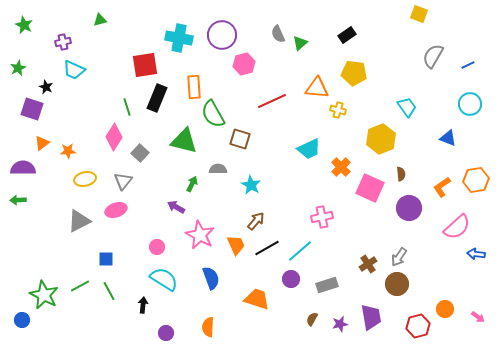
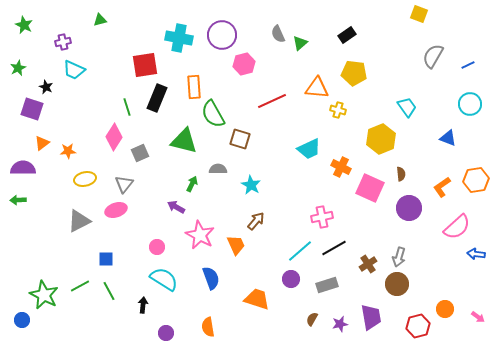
gray square at (140, 153): rotated 24 degrees clockwise
orange cross at (341, 167): rotated 18 degrees counterclockwise
gray triangle at (123, 181): moved 1 px right, 3 px down
black line at (267, 248): moved 67 px right
gray arrow at (399, 257): rotated 18 degrees counterclockwise
orange semicircle at (208, 327): rotated 12 degrees counterclockwise
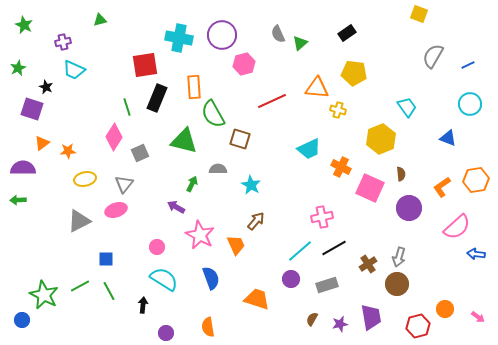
black rectangle at (347, 35): moved 2 px up
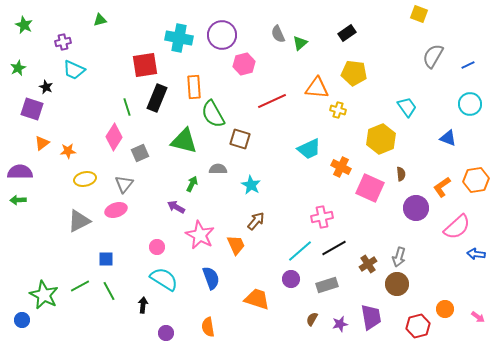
purple semicircle at (23, 168): moved 3 px left, 4 px down
purple circle at (409, 208): moved 7 px right
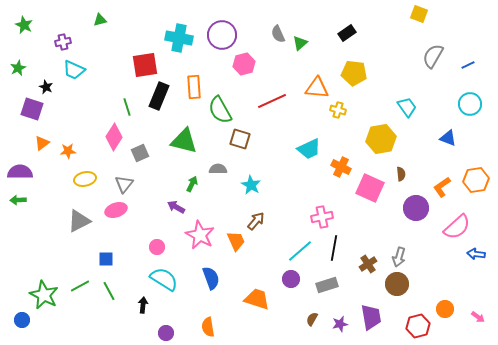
black rectangle at (157, 98): moved 2 px right, 2 px up
green semicircle at (213, 114): moved 7 px right, 4 px up
yellow hexagon at (381, 139): rotated 12 degrees clockwise
orange trapezoid at (236, 245): moved 4 px up
black line at (334, 248): rotated 50 degrees counterclockwise
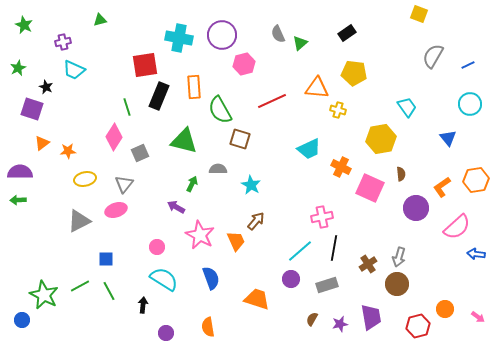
blue triangle at (448, 138): rotated 30 degrees clockwise
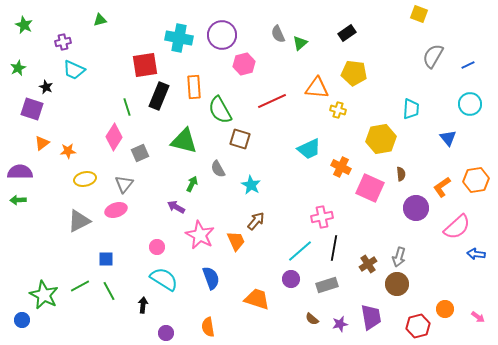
cyan trapezoid at (407, 107): moved 4 px right, 2 px down; rotated 40 degrees clockwise
gray semicircle at (218, 169): rotated 120 degrees counterclockwise
brown semicircle at (312, 319): rotated 80 degrees counterclockwise
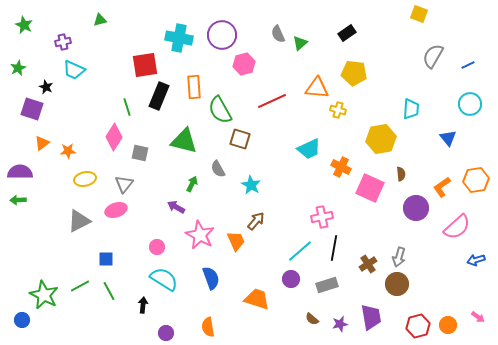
gray square at (140, 153): rotated 36 degrees clockwise
blue arrow at (476, 254): moved 6 px down; rotated 24 degrees counterclockwise
orange circle at (445, 309): moved 3 px right, 16 px down
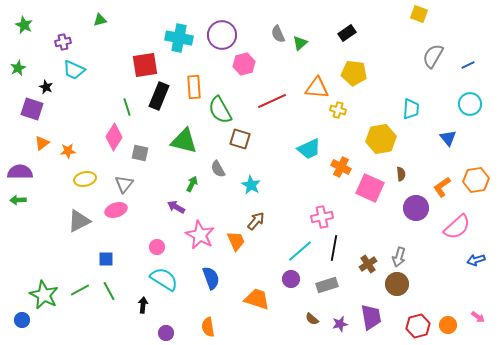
green line at (80, 286): moved 4 px down
